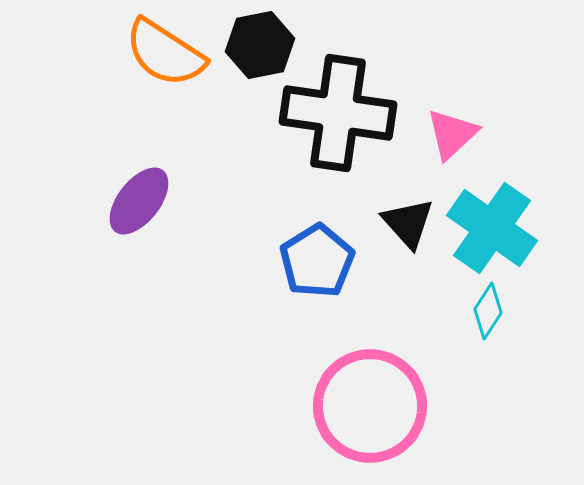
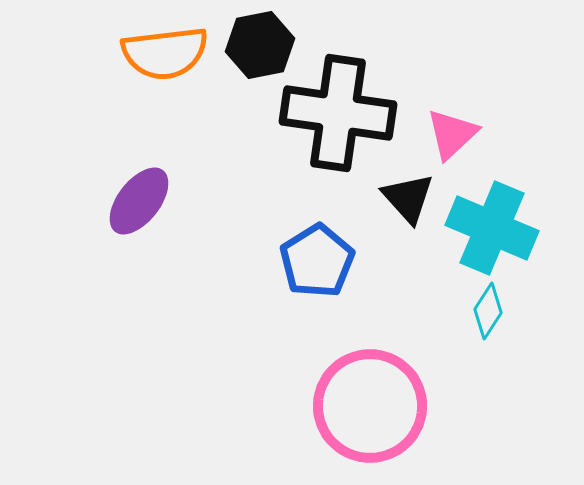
orange semicircle: rotated 40 degrees counterclockwise
black triangle: moved 25 px up
cyan cross: rotated 12 degrees counterclockwise
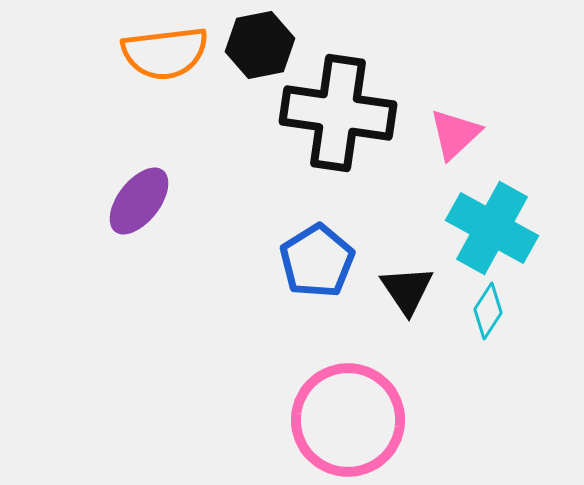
pink triangle: moved 3 px right
black triangle: moved 1 px left, 92 px down; rotated 8 degrees clockwise
cyan cross: rotated 6 degrees clockwise
pink circle: moved 22 px left, 14 px down
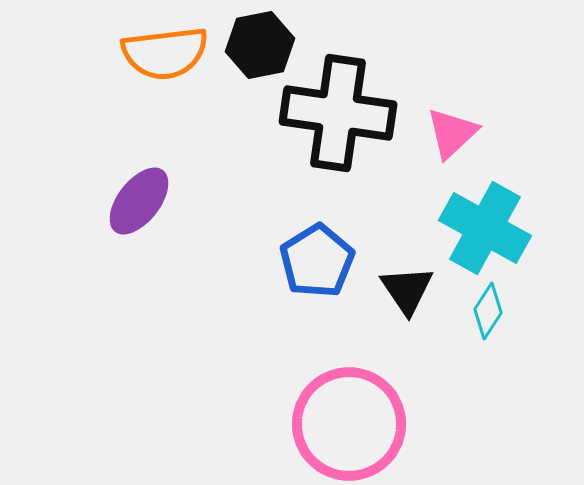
pink triangle: moved 3 px left, 1 px up
cyan cross: moved 7 px left
pink circle: moved 1 px right, 4 px down
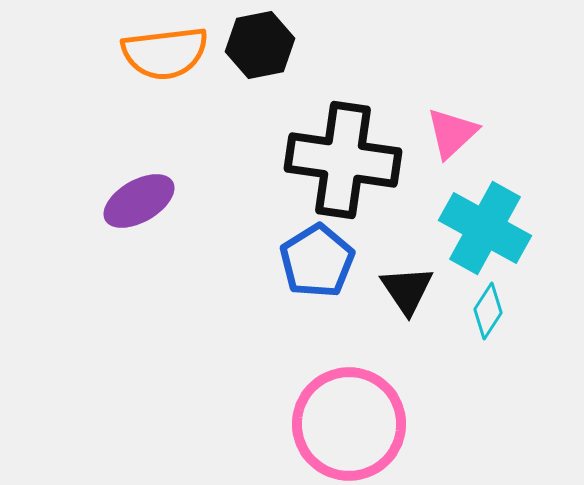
black cross: moved 5 px right, 47 px down
purple ellipse: rotated 22 degrees clockwise
